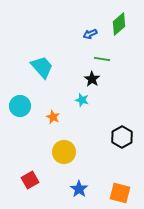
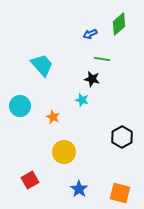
cyan trapezoid: moved 2 px up
black star: rotated 21 degrees counterclockwise
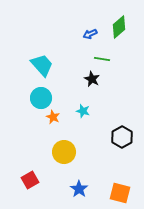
green diamond: moved 3 px down
black star: rotated 14 degrees clockwise
cyan star: moved 1 px right, 11 px down
cyan circle: moved 21 px right, 8 px up
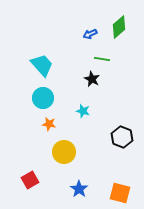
cyan circle: moved 2 px right
orange star: moved 4 px left, 7 px down; rotated 16 degrees counterclockwise
black hexagon: rotated 10 degrees counterclockwise
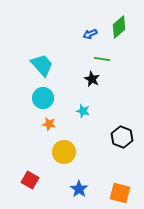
red square: rotated 30 degrees counterclockwise
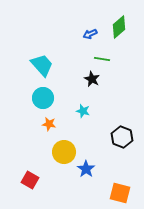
blue star: moved 7 px right, 20 px up
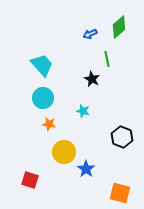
green line: moved 5 px right; rotated 70 degrees clockwise
red square: rotated 12 degrees counterclockwise
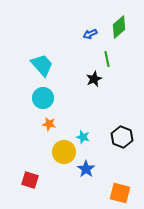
black star: moved 2 px right; rotated 21 degrees clockwise
cyan star: moved 26 px down
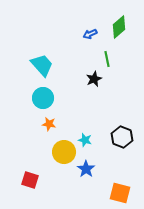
cyan star: moved 2 px right, 3 px down
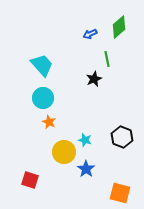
orange star: moved 2 px up; rotated 16 degrees clockwise
